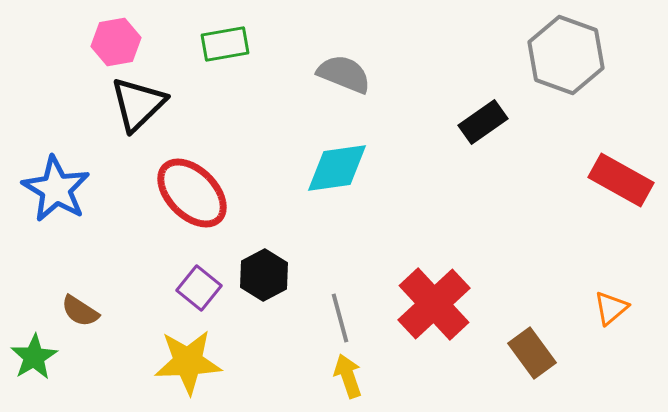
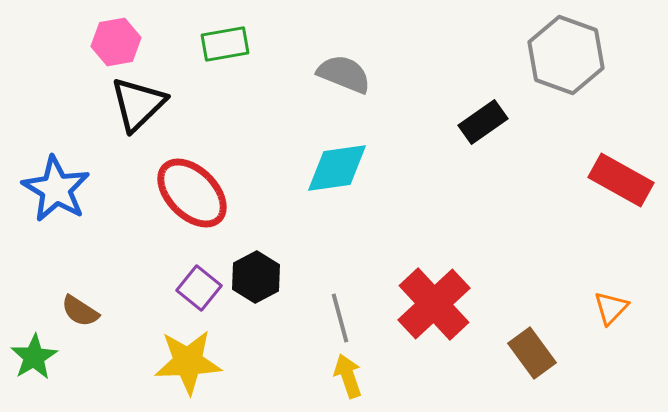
black hexagon: moved 8 px left, 2 px down
orange triangle: rotated 6 degrees counterclockwise
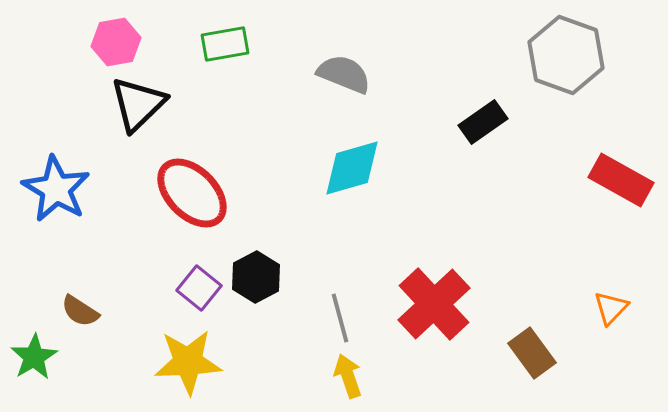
cyan diamond: moved 15 px right; rotated 8 degrees counterclockwise
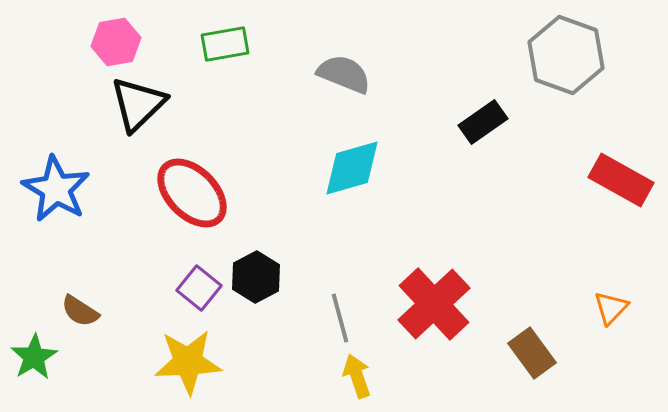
yellow arrow: moved 9 px right
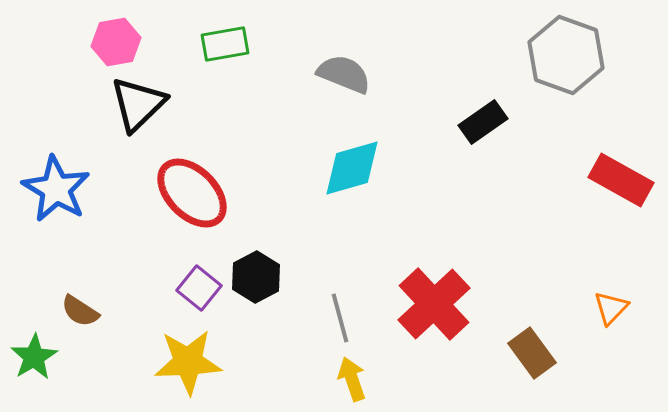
yellow arrow: moved 5 px left, 3 px down
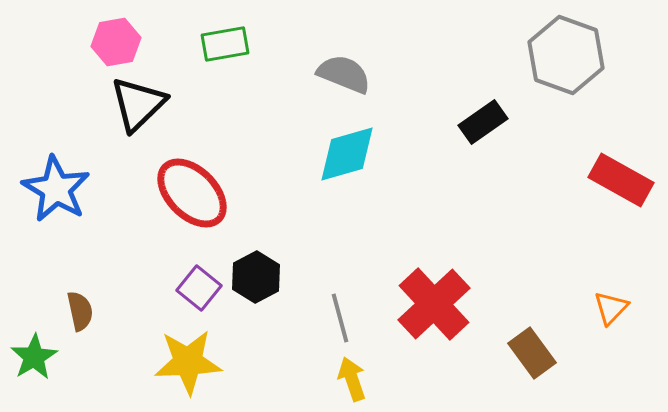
cyan diamond: moved 5 px left, 14 px up
brown semicircle: rotated 135 degrees counterclockwise
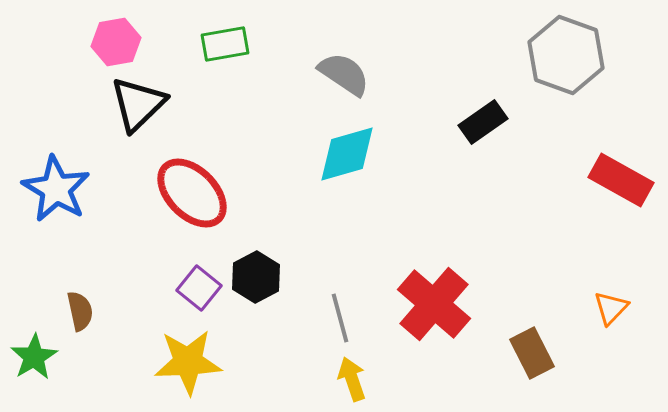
gray semicircle: rotated 12 degrees clockwise
red cross: rotated 6 degrees counterclockwise
brown rectangle: rotated 9 degrees clockwise
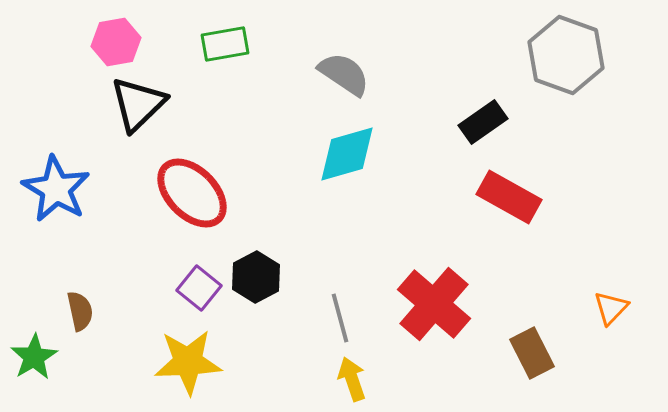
red rectangle: moved 112 px left, 17 px down
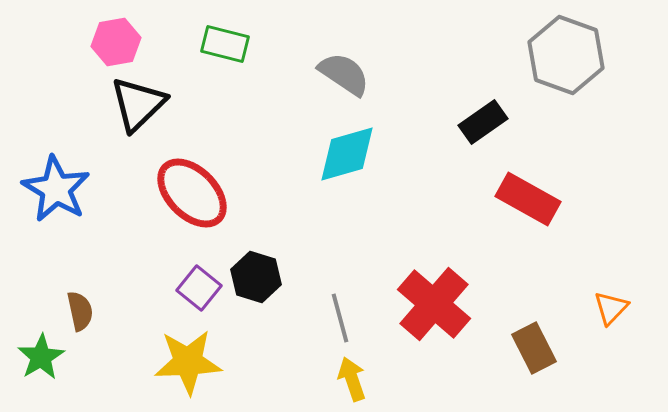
green rectangle: rotated 24 degrees clockwise
red rectangle: moved 19 px right, 2 px down
black hexagon: rotated 15 degrees counterclockwise
brown rectangle: moved 2 px right, 5 px up
green star: moved 7 px right
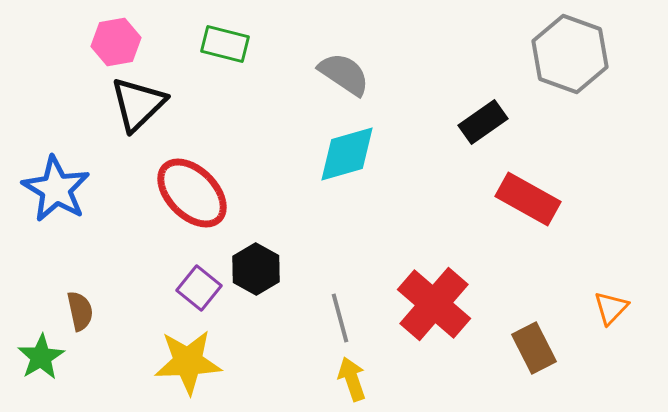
gray hexagon: moved 4 px right, 1 px up
black hexagon: moved 8 px up; rotated 12 degrees clockwise
